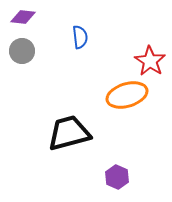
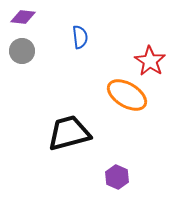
orange ellipse: rotated 48 degrees clockwise
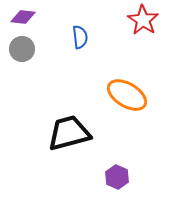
gray circle: moved 2 px up
red star: moved 7 px left, 41 px up
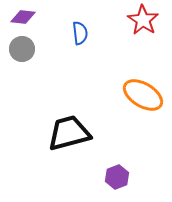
blue semicircle: moved 4 px up
orange ellipse: moved 16 px right
purple hexagon: rotated 15 degrees clockwise
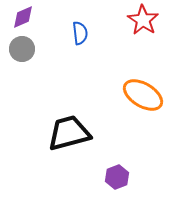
purple diamond: rotated 30 degrees counterclockwise
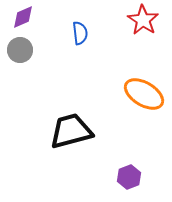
gray circle: moved 2 px left, 1 px down
orange ellipse: moved 1 px right, 1 px up
black trapezoid: moved 2 px right, 2 px up
purple hexagon: moved 12 px right
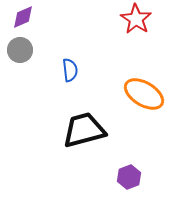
red star: moved 7 px left, 1 px up
blue semicircle: moved 10 px left, 37 px down
black trapezoid: moved 13 px right, 1 px up
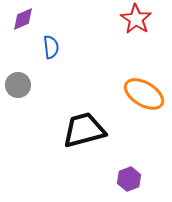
purple diamond: moved 2 px down
gray circle: moved 2 px left, 35 px down
blue semicircle: moved 19 px left, 23 px up
purple hexagon: moved 2 px down
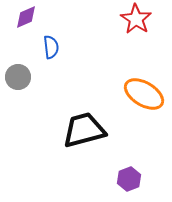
purple diamond: moved 3 px right, 2 px up
gray circle: moved 8 px up
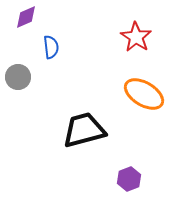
red star: moved 18 px down
